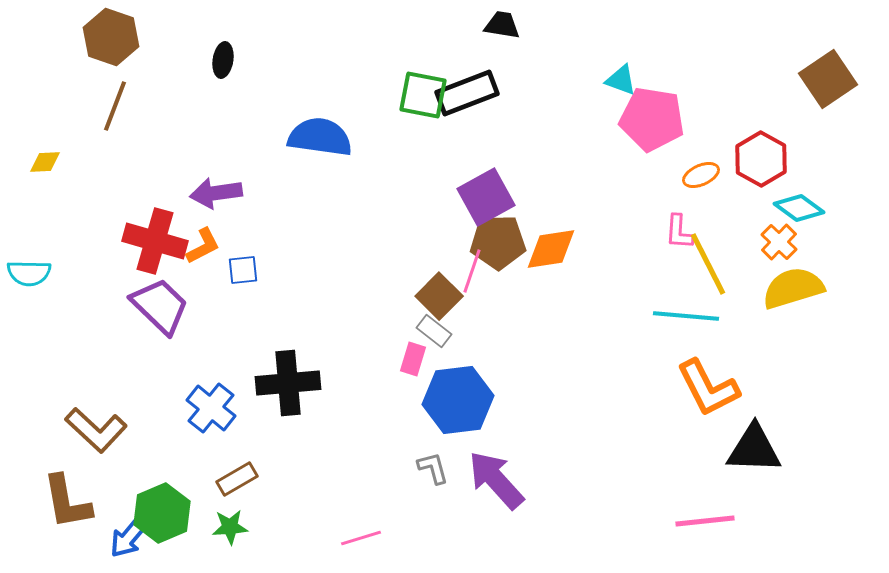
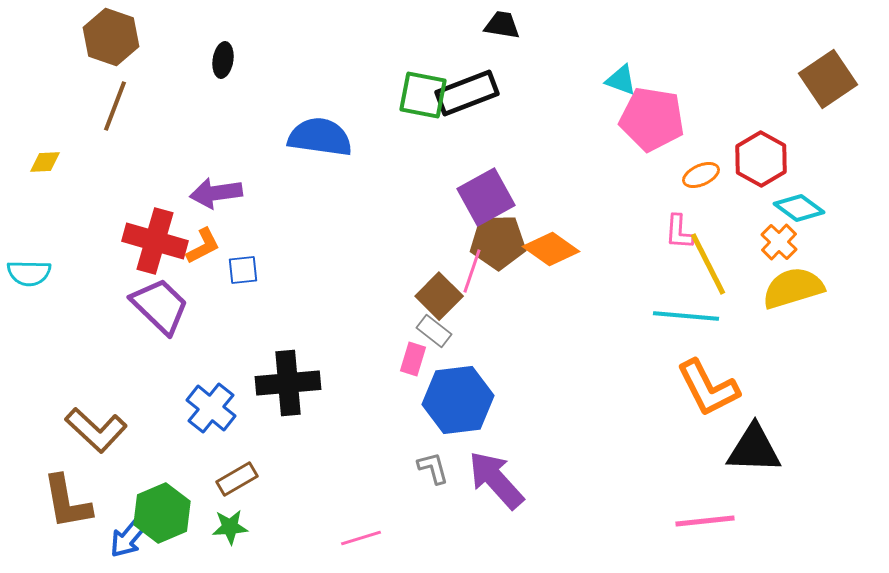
orange diamond at (551, 249): rotated 44 degrees clockwise
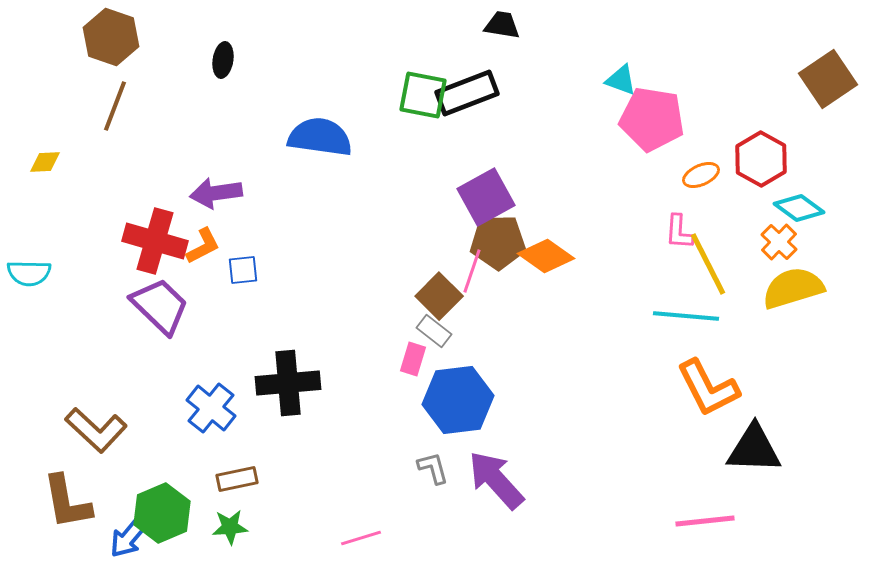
orange diamond at (551, 249): moved 5 px left, 7 px down
brown rectangle at (237, 479): rotated 18 degrees clockwise
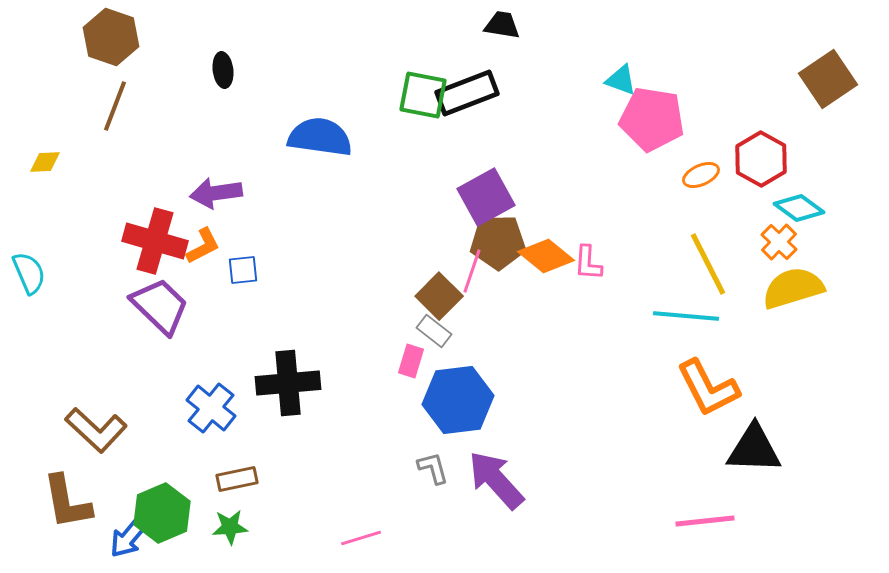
black ellipse at (223, 60): moved 10 px down; rotated 16 degrees counterclockwise
pink L-shape at (679, 232): moved 91 px left, 31 px down
orange diamond at (546, 256): rotated 4 degrees clockwise
cyan semicircle at (29, 273): rotated 114 degrees counterclockwise
pink rectangle at (413, 359): moved 2 px left, 2 px down
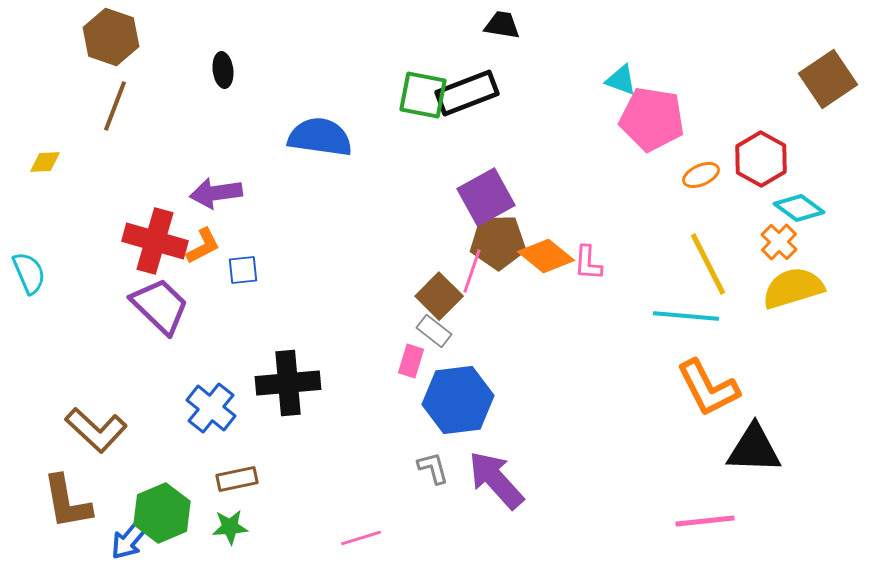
blue arrow at (129, 537): moved 1 px right, 2 px down
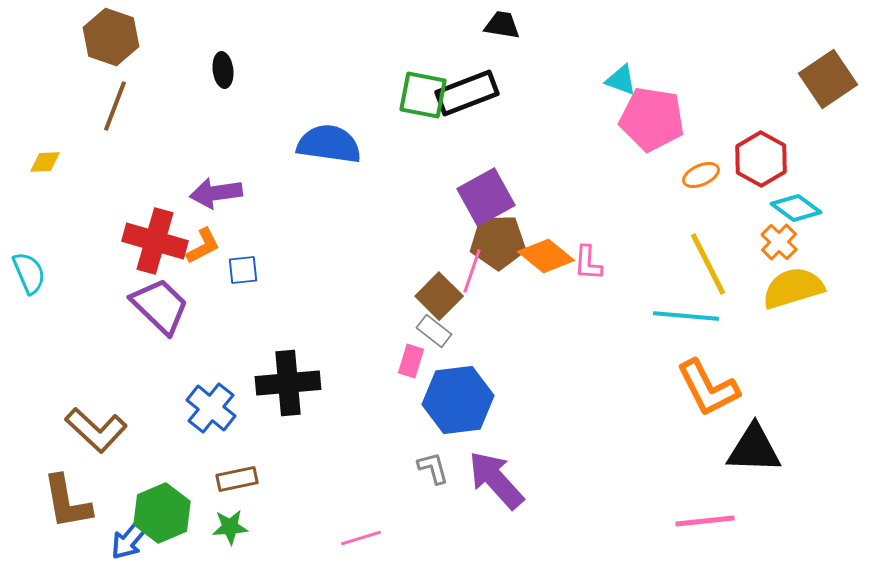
blue semicircle at (320, 137): moved 9 px right, 7 px down
cyan diamond at (799, 208): moved 3 px left
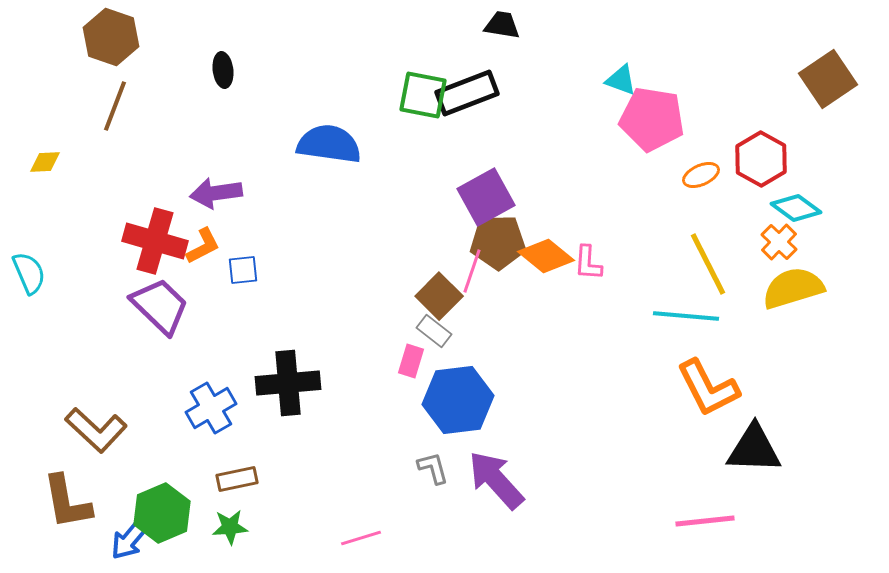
blue cross at (211, 408): rotated 21 degrees clockwise
